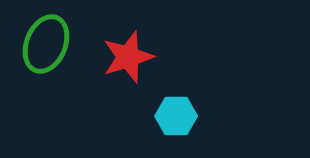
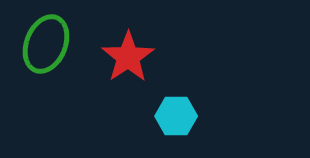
red star: rotated 16 degrees counterclockwise
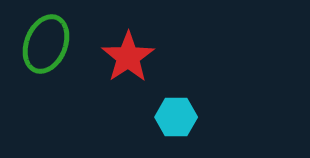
cyan hexagon: moved 1 px down
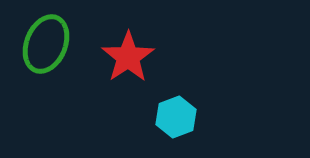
cyan hexagon: rotated 21 degrees counterclockwise
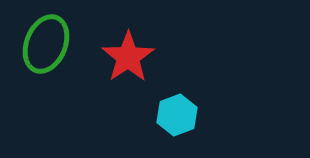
cyan hexagon: moved 1 px right, 2 px up
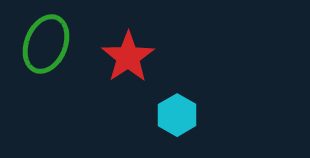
cyan hexagon: rotated 9 degrees counterclockwise
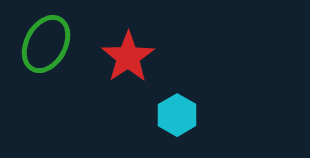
green ellipse: rotated 6 degrees clockwise
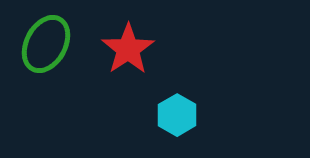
red star: moved 8 px up
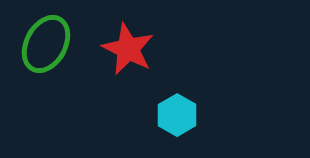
red star: rotated 12 degrees counterclockwise
